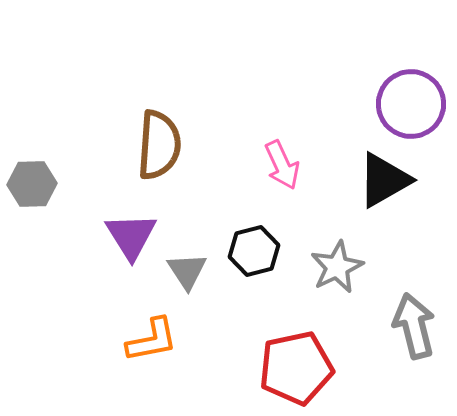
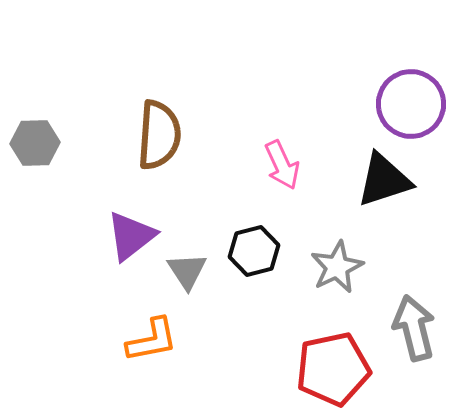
brown semicircle: moved 10 px up
black triangle: rotated 12 degrees clockwise
gray hexagon: moved 3 px right, 41 px up
purple triangle: rotated 24 degrees clockwise
gray arrow: moved 2 px down
red pentagon: moved 37 px right, 1 px down
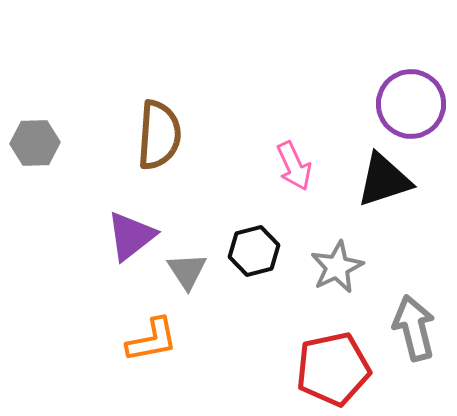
pink arrow: moved 12 px right, 1 px down
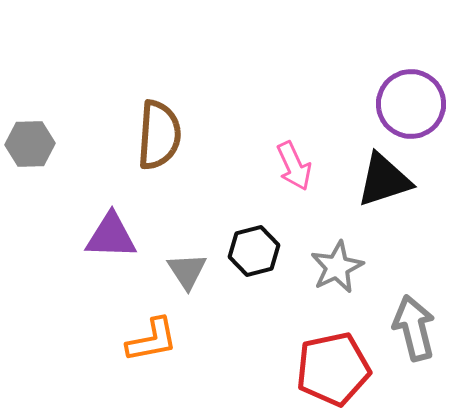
gray hexagon: moved 5 px left, 1 px down
purple triangle: moved 20 px left; rotated 40 degrees clockwise
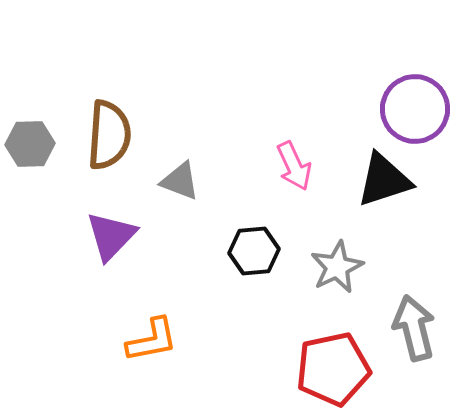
purple circle: moved 4 px right, 5 px down
brown semicircle: moved 50 px left
purple triangle: rotated 48 degrees counterclockwise
black hexagon: rotated 9 degrees clockwise
gray triangle: moved 7 px left, 90 px up; rotated 36 degrees counterclockwise
